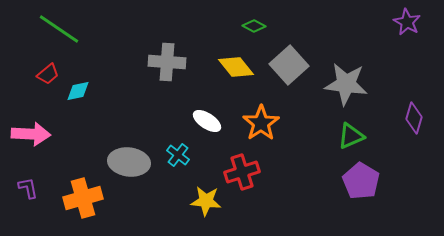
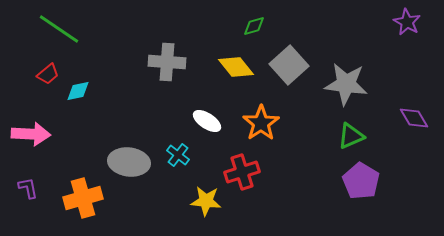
green diamond: rotated 45 degrees counterclockwise
purple diamond: rotated 48 degrees counterclockwise
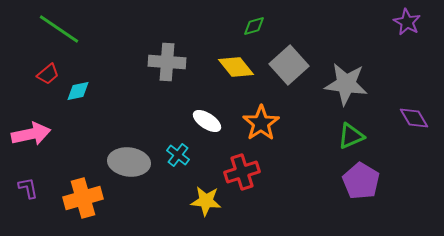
pink arrow: rotated 15 degrees counterclockwise
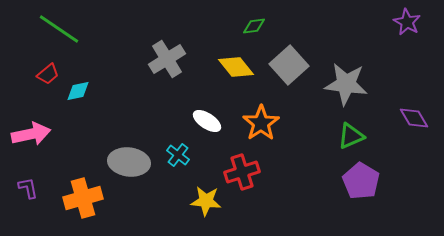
green diamond: rotated 10 degrees clockwise
gray cross: moved 3 px up; rotated 36 degrees counterclockwise
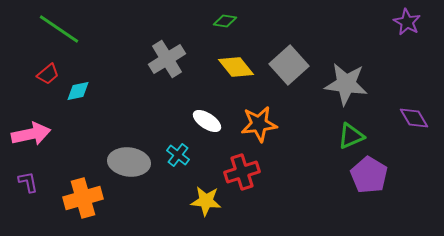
green diamond: moved 29 px left, 5 px up; rotated 15 degrees clockwise
orange star: moved 2 px left, 1 px down; rotated 27 degrees clockwise
purple pentagon: moved 8 px right, 6 px up
purple L-shape: moved 6 px up
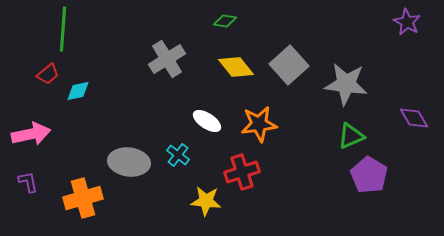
green line: moved 4 px right; rotated 60 degrees clockwise
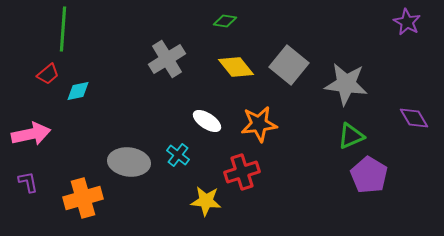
gray square: rotated 9 degrees counterclockwise
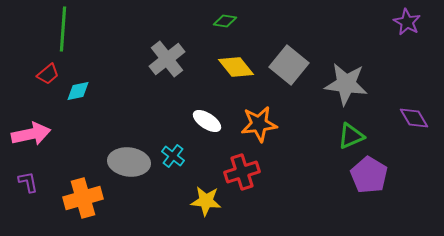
gray cross: rotated 6 degrees counterclockwise
cyan cross: moved 5 px left, 1 px down
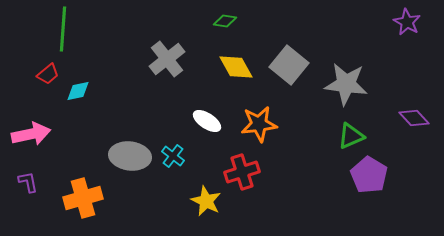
yellow diamond: rotated 9 degrees clockwise
purple diamond: rotated 12 degrees counterclockwise
gray ellipse: moved 1 px right, 6 px up
yellow star: rotated 20 degrees clockwise
